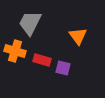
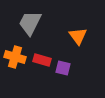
orange cross: moved 6 px down
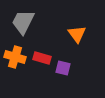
gray trapezoid: moved 7 px left, 1 px up
orange triangle: moved 1 px left, 2 px up
red rectangle: moved 2 px up
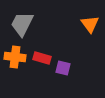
gray trapezoid: moved 1 px left, 2 px down
orange triangle: moved 13 px right, 10 px up
orange cross: rotated 10 degrees counterclockwise
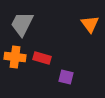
purple square: moved 3 px right, 9 px down
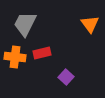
gray trapezoid: moved 3 px right
red rectangle: moved 5 px up; rotated 30 degrees counterclockwise
purple square: rotated 28 degrees clockwise
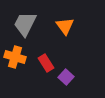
orange triangle: moved 25 px left, 2 px down
red rectangle: moved 4 px right, 10 px down; rotated 72 degrees clockwise
orange cross: rotated 10 degrees clockwise
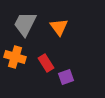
orange triangle: moved 6 px left, 1 px down
purple square: rotated 28 degrees clockwise
